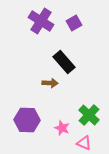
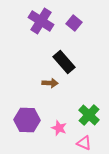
purple square: rotated 21 degrees counterclockwise
pink star: moved 3 px left
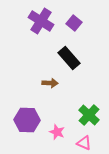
black rectangle: moved 5 px right, 4 px up
pink star: moved 2 px left, 4 px down
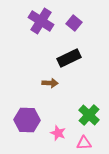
black rectangle: rotated 75 degrees counterclockwise
pink star: moved 1 px right, 1 px down
pink triangle: rotated 28 degrees counterclockwise
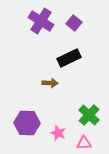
purple hexagon: moved 3 px down
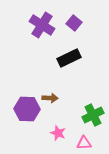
purple cross: moved 1 px right, 4 px down
brown arrow: moved 15 px down
green cross: moved 4 px right; rotated 20 degrees clockwise
purple hexagon: moved 14 px up
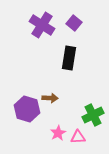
black rectangle: rotated 55 degrees counterclockwise
purple hexagon: rotated 15 degrees clockwise
pink star: rotated 21 degrees clockwise
pink triangle: moved 6 px left, 6 px up
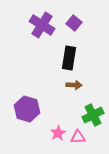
brown arrow: moved 24 px right, 13 px up
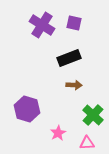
purple square: rotated 28 degrees counterclockwise
black rectangle: rotated 60 degrees clockwise
green cross: rotated 20 degrees counterclockwise
pink triangle: moved 9 px right, 6 px down
